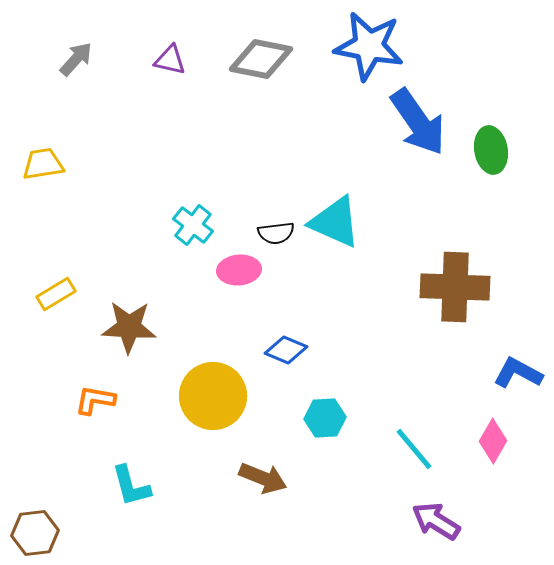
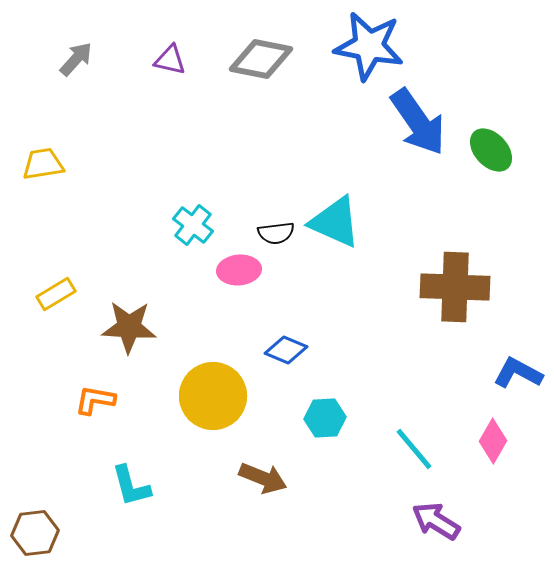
green ellipse: rotated 33 degrees counterclockwise
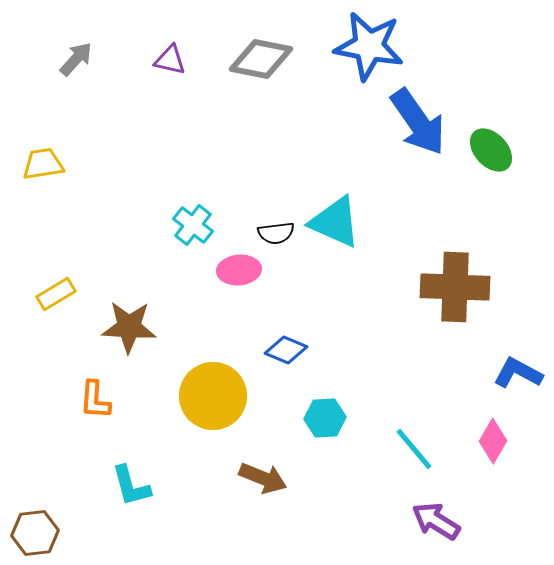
orange L-shape: rotated 96 degrees counterclockwise
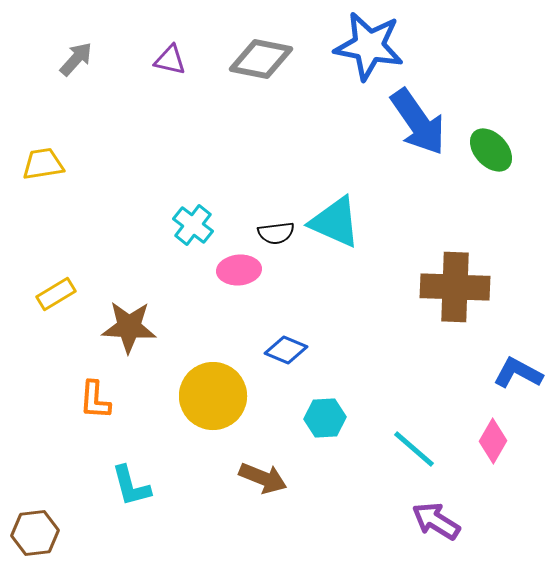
cyan line: rotated 9 degrees counterclockwise
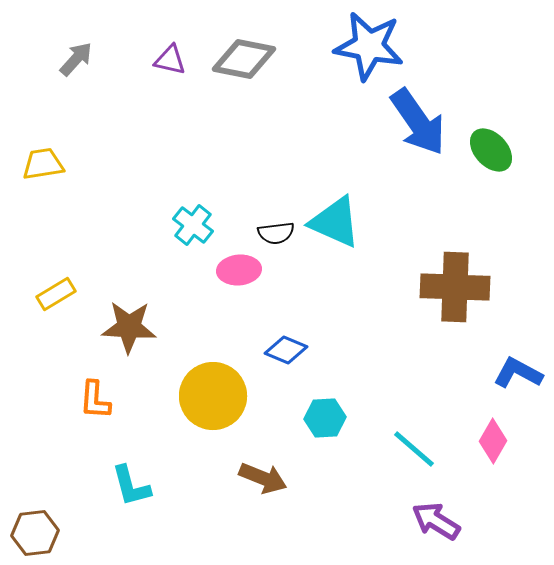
gray diamond: moved 17 px left
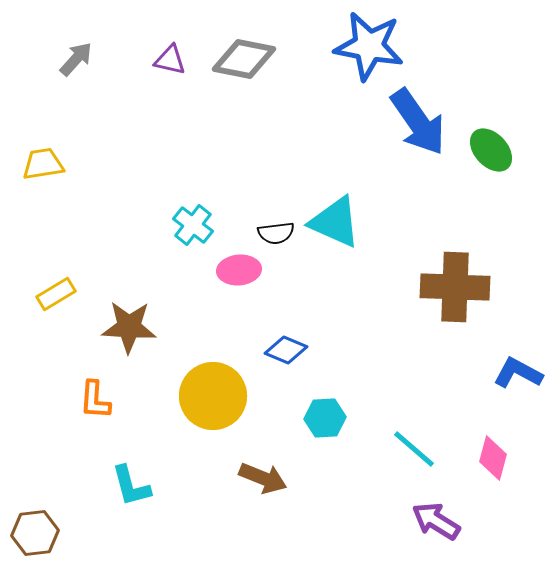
pink diamond: moved 17 px down; rotated 15 degrees counterclockwise
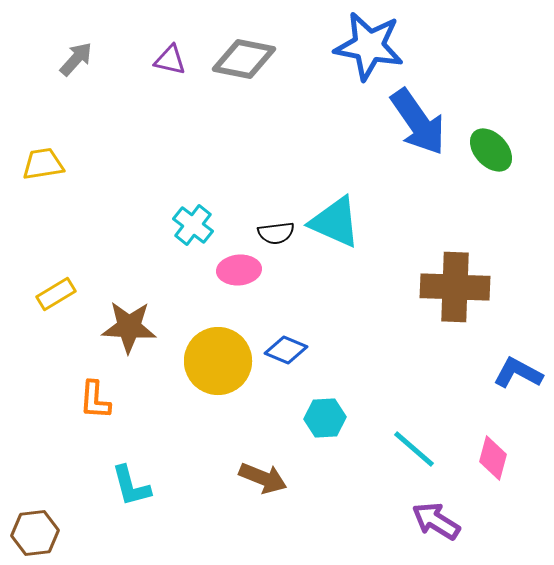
yellow circle: moved 5 px right, 35 px up
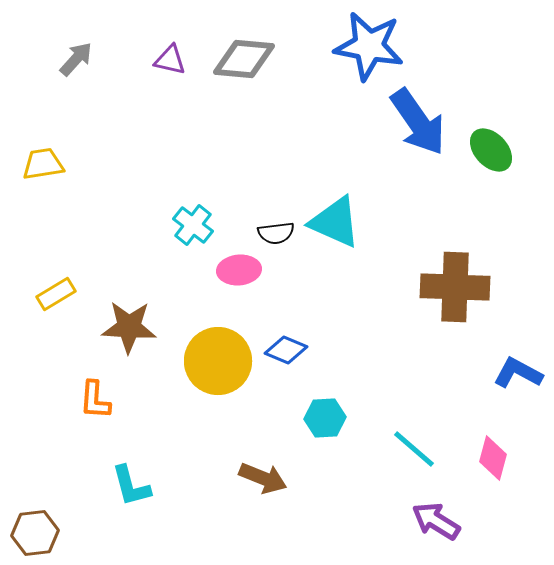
gray diamond: rotated 6 degrees counterclockwise
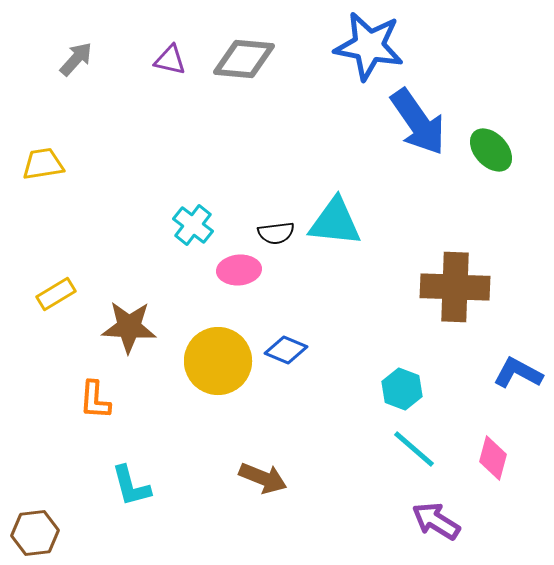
cyan triangle: rotated 18 degrees counterclockwise
cyan hexagon: moved 77 px right, 29 px up; rotated 24 degrees clockwise
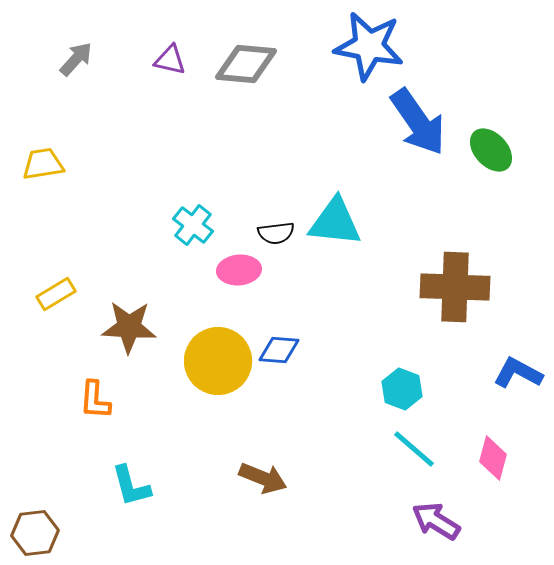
gray diamond: moved 2 px right, 5 px down
blue diamond: moved 7 px left; rotated 18 degrees counterclockwise
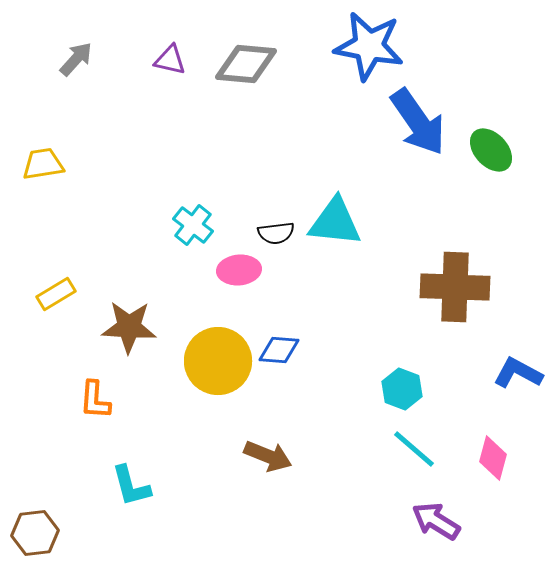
brown arrow: moved 5 px right, 22 px up
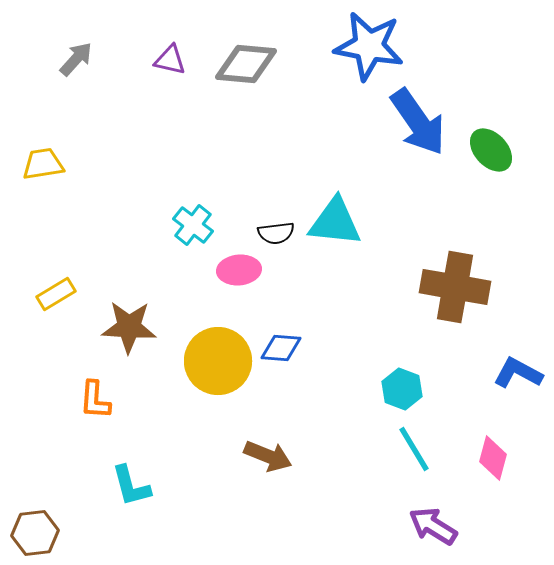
brown cross: rotated 8 degrees clockwise
blue diamond: moved 2 px right, 2 px up
cyan line: rotated 18 degrees clockwise
purple arrow: moved 3 px left, 5 px down
